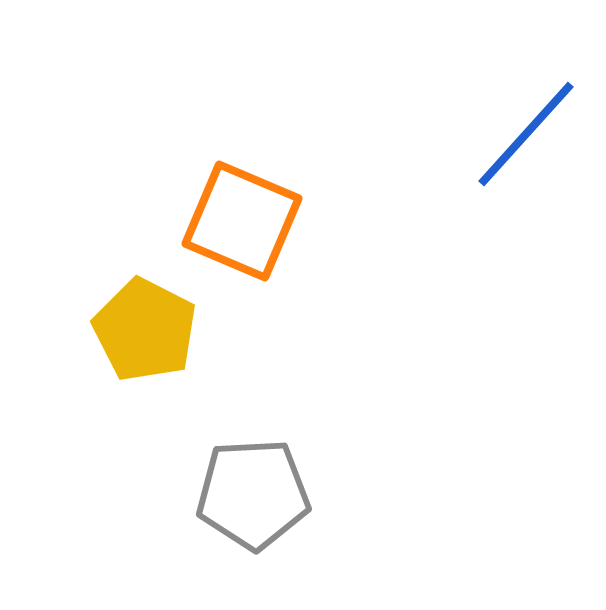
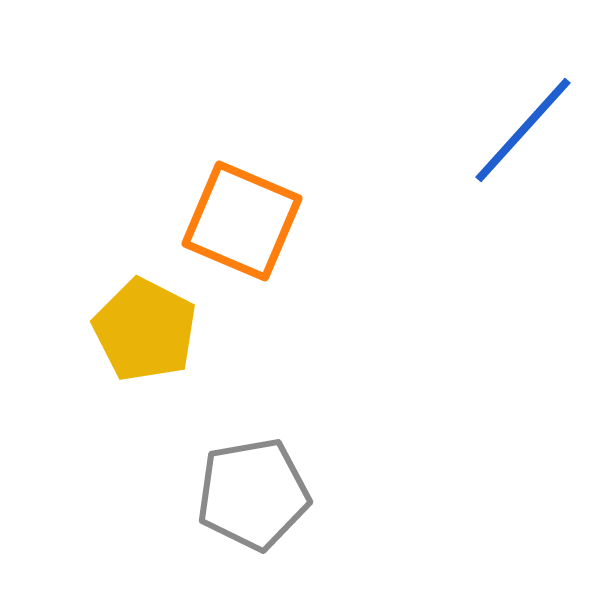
blue line: moved 3 px left, 4 px up
gray pentagon: rotated 7 degrees counterclockwise
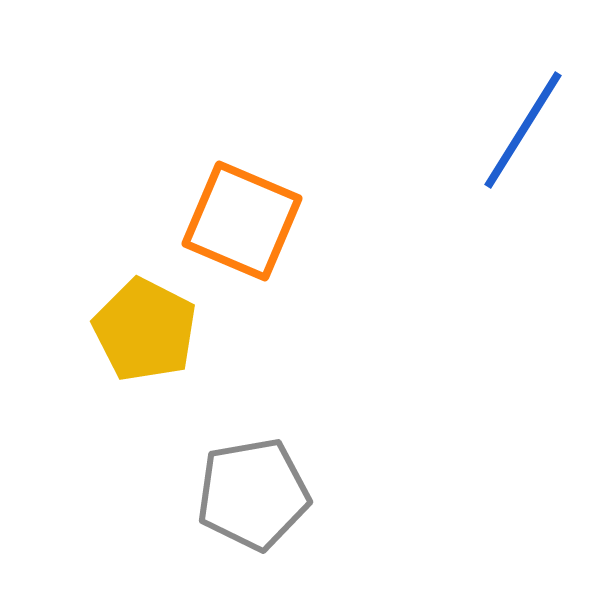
blue line: rotated 10 degrees counterclockwise
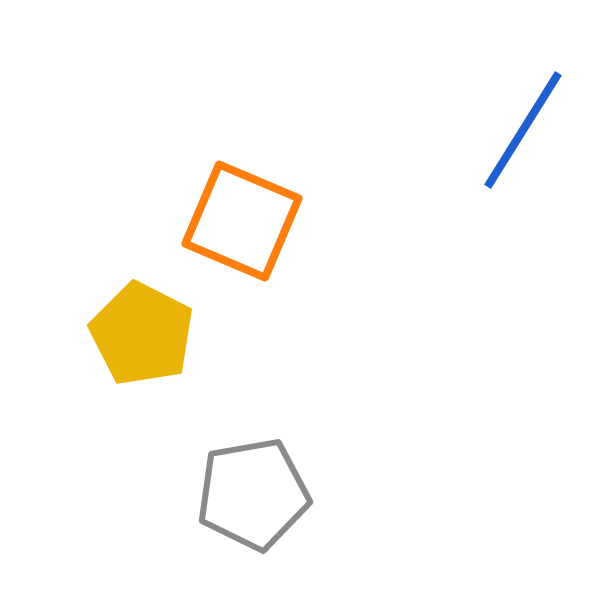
yellow pentagon: moved 3 px left, 4 px down
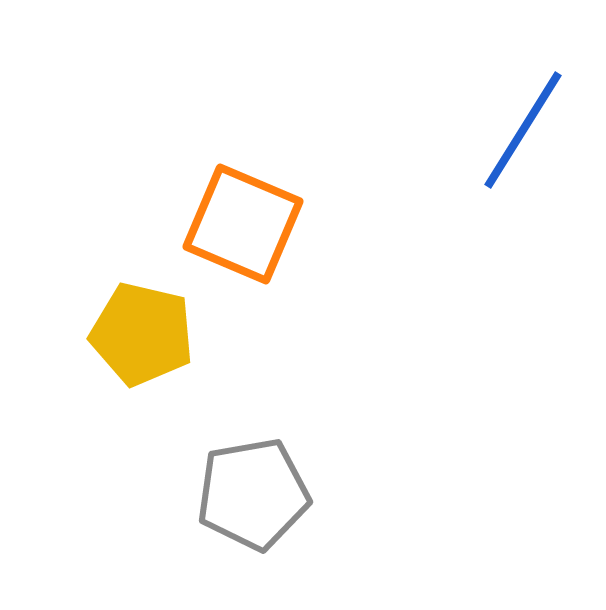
orange square: moved 1 px right, 3 px down
yellow pentagon: rotated 14 degrees counterclockwise
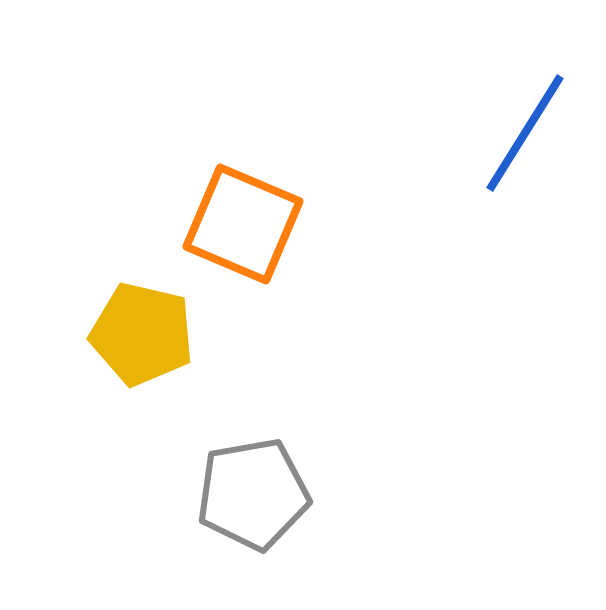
blue line: moved 2 px right, 3 px down
